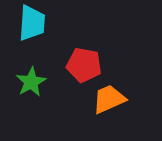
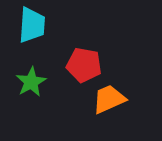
cyan trapezoid: moved 2 px down
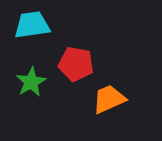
cyan trapezoid: rotated 102 degrees counterclockwise
red pentagon: moved 8 px left, 1 px up
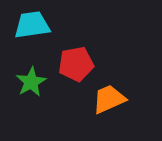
red pentagon: rotated 20 degrees counterclockwise
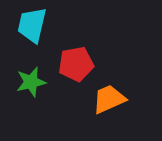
cyan trapezoid: rotated 69 degrees counterclockwise
green star: rotated 16 degrees clockwise
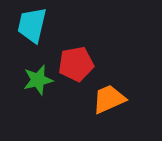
green star: moved 7 px right, 2 px up
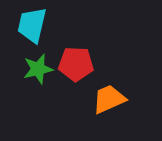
red pentagon: rotated 12 degrees clockwise
green star: moved 11 px up
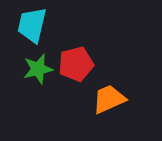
red pentagon: rotated 16 degrees counterclockwise
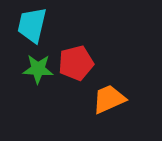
red pentagon: moved 1 px up
green star: rotated 16 degrees clockwise
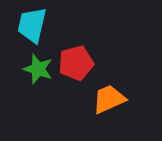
green star: rotated 16 degrees clockwise
